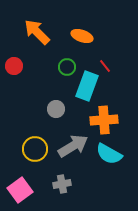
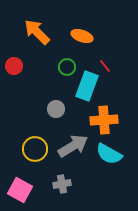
pink square: rotated 25 degrees counterclockwise
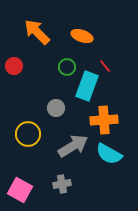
gray circle: moved 1 px up
yellow circle: moved 7 px left, 15 px up
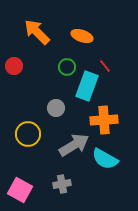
gray arrow: moved 1 px right, 1 px up
cyan semicircle: moved 4 px left, 5 px down
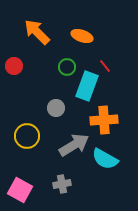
yellow circle: moved 1 px left, 2 px down
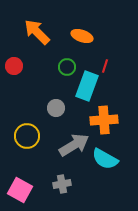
red line: rotated 56 degrees clockwise
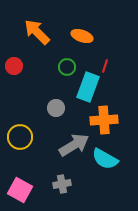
cyan rectangle: moved 1 px right, 1 px down
yellow circle: moved 7 px left, 1 px down
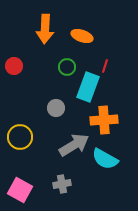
orange arrow: moved 8 px right, 3 px up; rotated 132 degrees counterclockwise
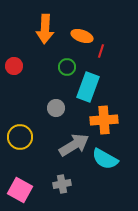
red line: moved 4 px left, 15 px up
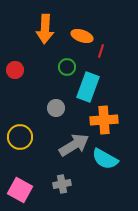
red circle: moved 1 px right, 4 px down
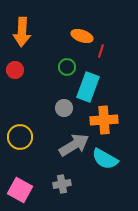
orange arrow: moved 23 px left, 3 px down
gray circle: moved 8 px right
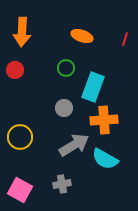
red line: moved 24 px right, 12 px up
green circle: moved 1 px left, 1 px down
cyan rectangle: moved 5 px right
